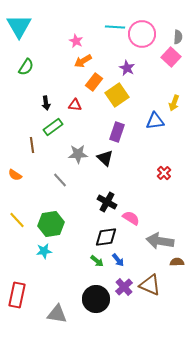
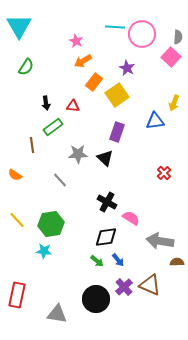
red triangle: moved 2 px left, 1 px down
cyan star: rotated 14 degrees clockwise
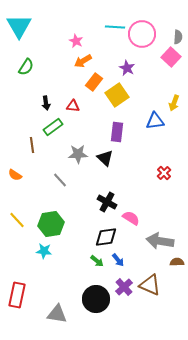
purple rectangle: rotated 12 degrees counterclockwise
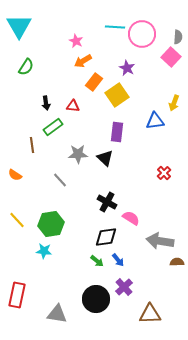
brown triangle: moved 29 px down; rotated 25 degrees counterclockwise
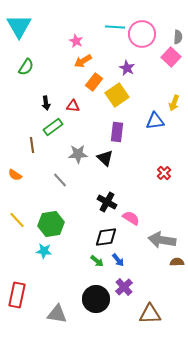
gray arrow: moved 2 px right, 1 px up
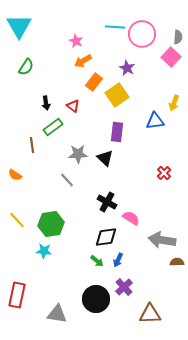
red triangle: rotated 32 degrees clockwise
gray line: moved 7 px right
blue arrow: rotated 64 degrees clockwise
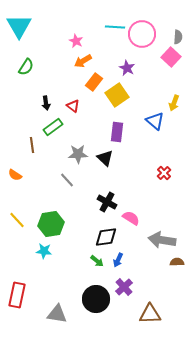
blue triangle: rotated 48 degrees clockwise
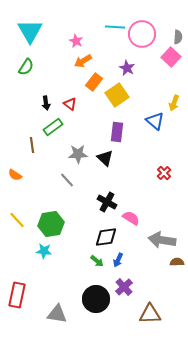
cyan triangle: moved 11 px right, 5 px down
red triangle: moved 3 px left, 2 px up
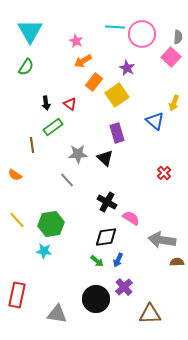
purple rectangle: moved 1 px down; rotated 24 degrees counterclockwise
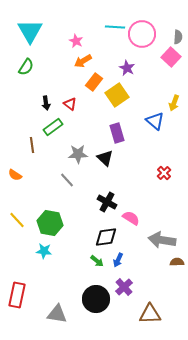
green hexagon: moved 1 px left, 1 px up; rotated 20 degrees clockwise
